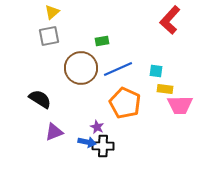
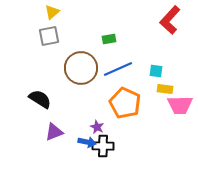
green rectangle: moved 7 px right, 2 px up
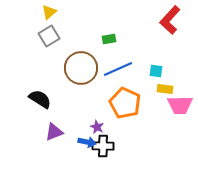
yellow triangle: moved 3 px left
gray square: rotated 20 degrees counterclockwise
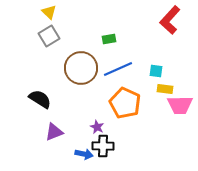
yellow triangle: rotated 35 degrees counterclockwise
blue arrow: moved 3 px left, 12 px down
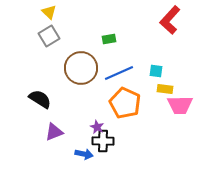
blue line: moved 1 px right, 4 px down
black cross: moved 5 px up
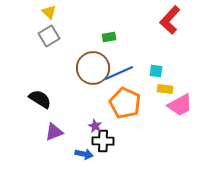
green rectangle: moved 2 px up
brown circle: moved 12 px right
pink trapezoid: rotated 28 degrees counterclockwise
purple star: moved 2 px left, 1 px up
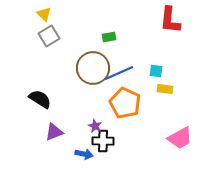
yellow triangle: moved 5 px left, 2 px down
red L-shape: rotated 36 degrees counterclockwise
pink trapezoid: moved 33 px down
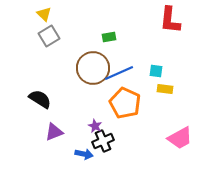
black cross: rotated 25 degrees counterclockwise
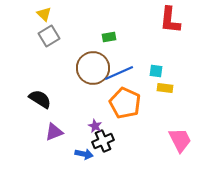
yellow rectangle: moved 1 px up
pink trapezoid: moved 2 px down; rotated 88 degrees counterclockwise
